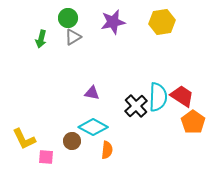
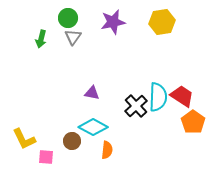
gray triangle: rotated 24 degrees counterclockwise
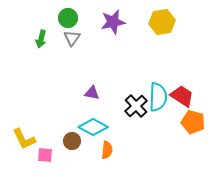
gray triangle: moved 1 px left, 1 px down
orange pentagon: rotated 20 degrees counterclockwise
pink square: moved 1 px left, 2 px up
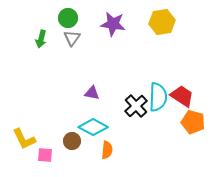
purple star: moved 2 px down; rotated 20 degrees clockwise
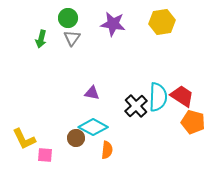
brown circle: moved 4 px right, 3 px up
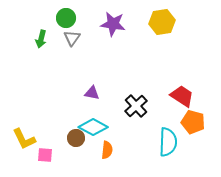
green circle: moved 2 px left
cyan semicircle: moved 10 px right, 45 px down
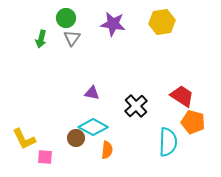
pink square: moved 2 px down
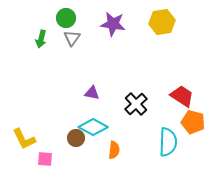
black cross: moved 2 px up
orange semicircle: moved 7 px right
pink square: moved 2 px down
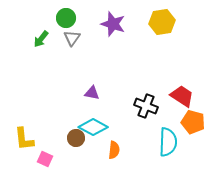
purple star: rotated 10 degrees clockwise
green arrow: rotated 24 degrees clockwise
black cross: moved 10 px right, 2 px down; rotated 25 degrees counterclockwise
yellow L-shape: rotated 20 degrees clockwise
pink square: rotated 21 degrees clockwise
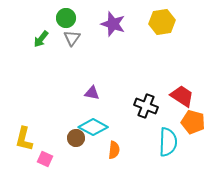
yellow L-shape: rotated 20 degrees clockwise
